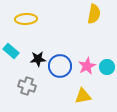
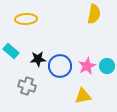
cyan circle: moved 1 px up
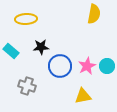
black star: moved 3 px right, 12 px up
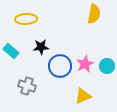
pink star: moved 2 px left, 2 px up
yellow triangle: rotated 12 degrees counterclockwise
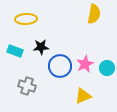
cyan rectangle: moved 4 px right; rotated 21 degrees counterclockwise
cyan circle: moved 2 px down
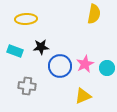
gray cross: rotated 12 degrees counterclockwise
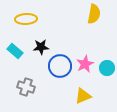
cyan rectangle: rotated 21 degrees clockwise
gray cross: moved 1 px left, 1 px down; rotated 12 degrees clockwise
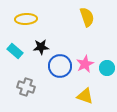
yellow semicircle: moved 7 px left, 3 px down; rotated 30 degrees counterclockwise
yellow triangle: moved 2 px right; rotated 42 degrees clockwise
